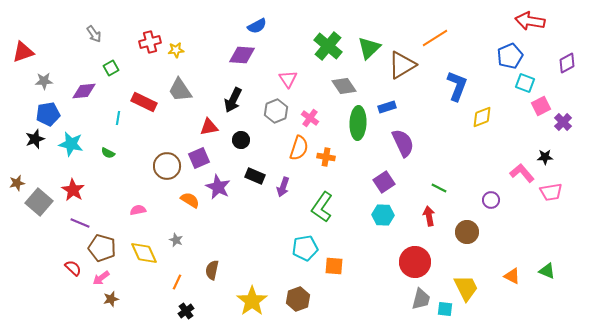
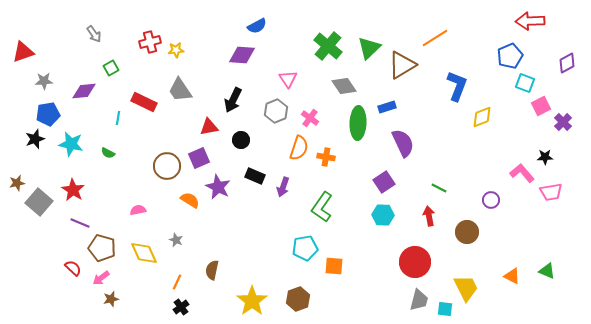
red arrow at (530, 21): rotated 12 degrees counterclockwise
gray trapezoid at (421, 299): moved 2 px left, 1 px down
black cross at (186, 311): moved 5 px left, 4 px up
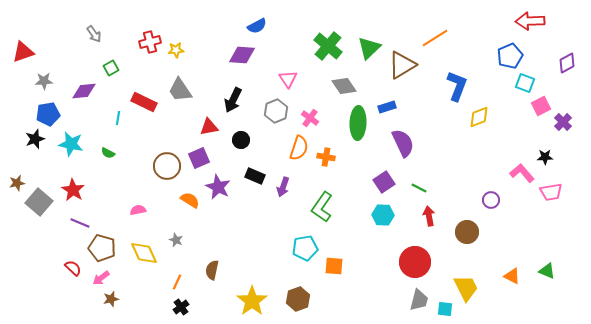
yellow diamond at (482, 117): moved 3 px left
green line at (439, 188): moved 20 px left
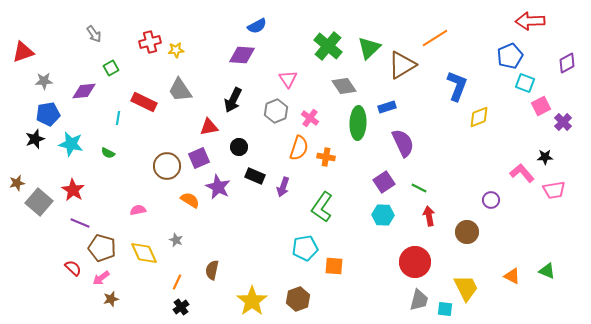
black circle at (241, 140): moved 2 px left, 7 px down
pink trapezoid at (551, 192): moved 3 px right, 2 px up
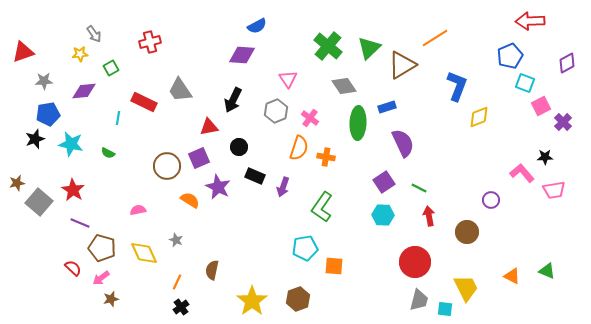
yellow star at (176, 50): moved 96 px left, 4 px down
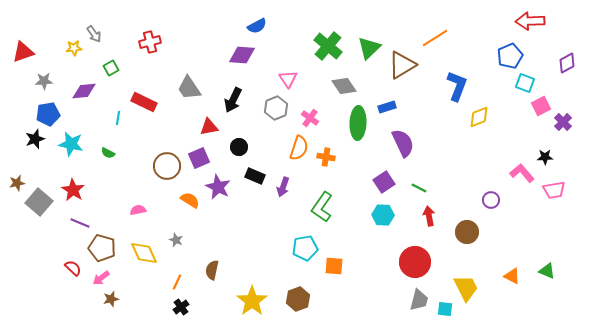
yellow star at (80, 54): moved 6 px left, 6 px up
gray trapezoid at (180, 90): moved 9 px right, 2 px up
gray hexagon at (276, 111): moved 3 px up
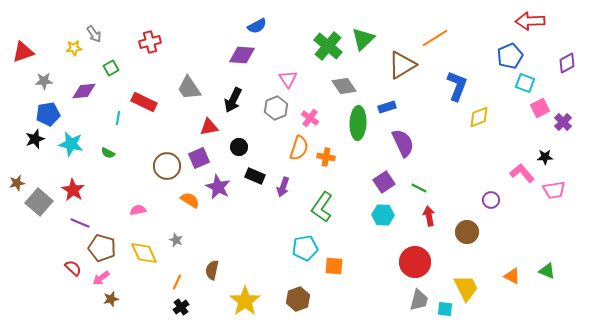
green triangle at (369, 48): moved 6 px left, 9 px up
pink square at (541, 106): moved 1 px left, 2 px down
yellow star at (252, 301): moved 7 px left
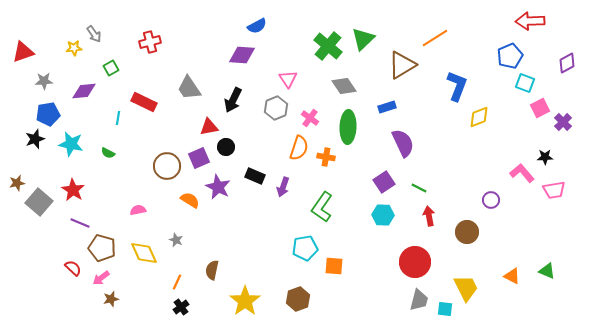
green ellipse at (358, 123): moved 10 px left, 4 px down
black circle at (239, 147): moved 13 px left
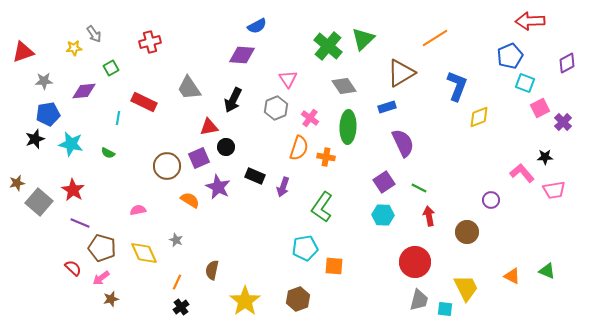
brown triangle at (402, 65): moved 1 px left, 8 px down
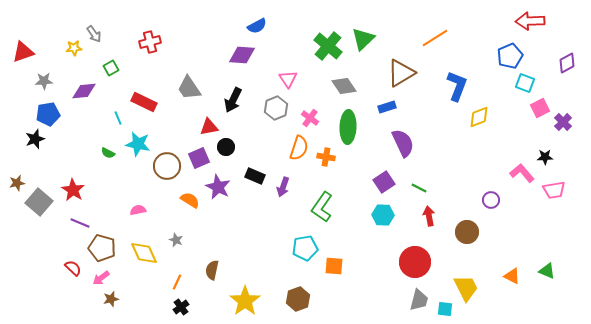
cyan line at (118, 118): rotated 32 degrees counterclockwise
cyan star at (71, 144): moved 67 px right
